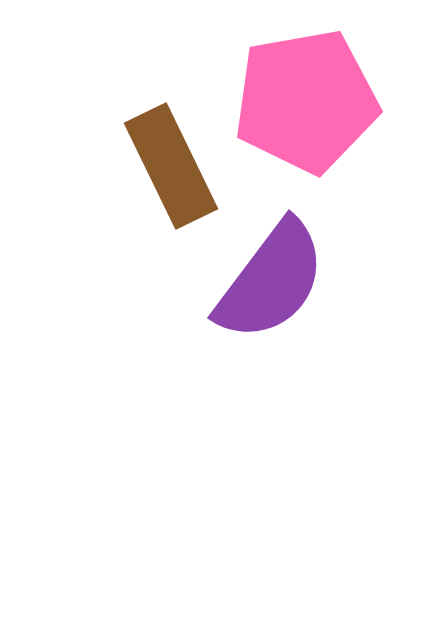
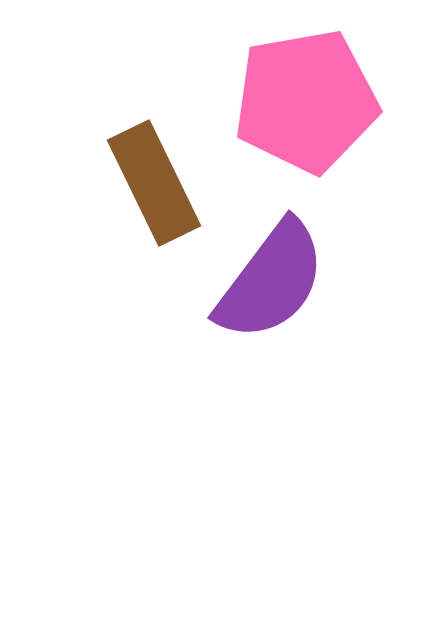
brown rectangle: moved 17 px left, 17 px down
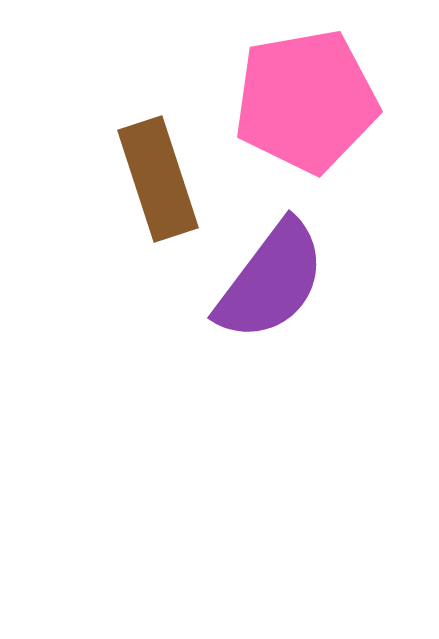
brown rectangle: moved 4 px right, 4 px up; rotated 8 degrees clockwise
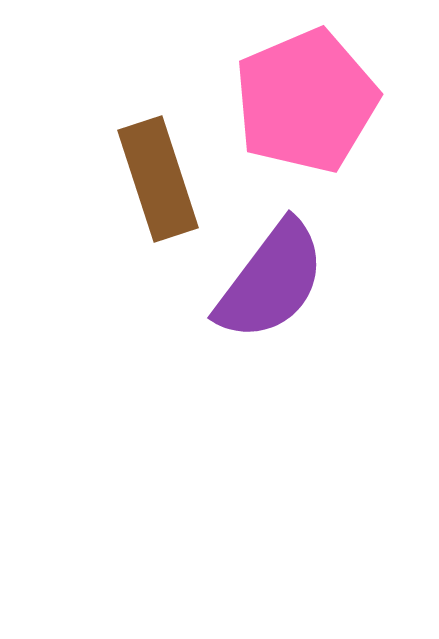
pink pentagon: rotated 13 degrees counterclockwise
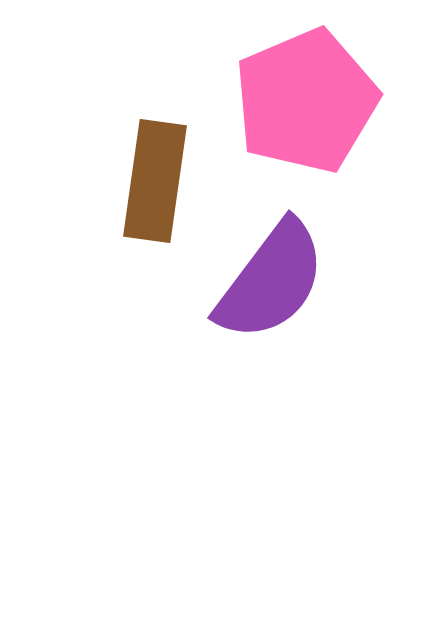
brown rectangle: moved 3 px left, 2 px down; rotated 26 degrees clockwise
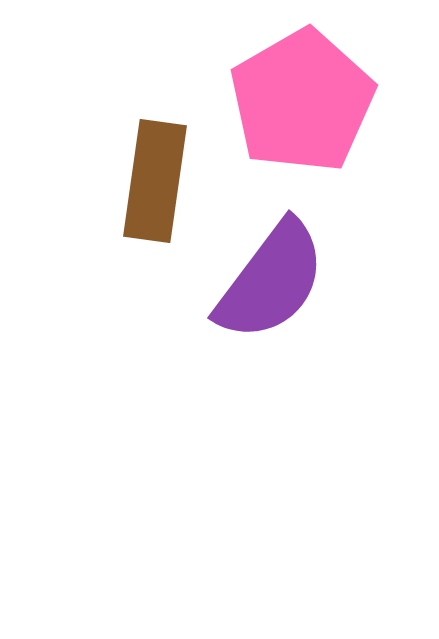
pink pentagon: moved 4 px left; rotated 7 degrees counterclockwise
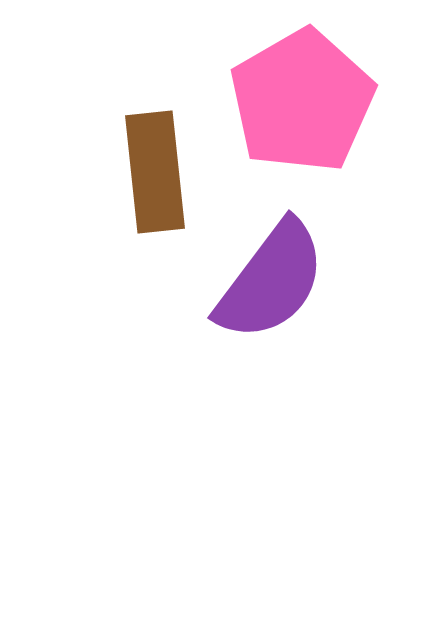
brown rectangle: moved 9 px up; rotated 14 degrees counterclockwise
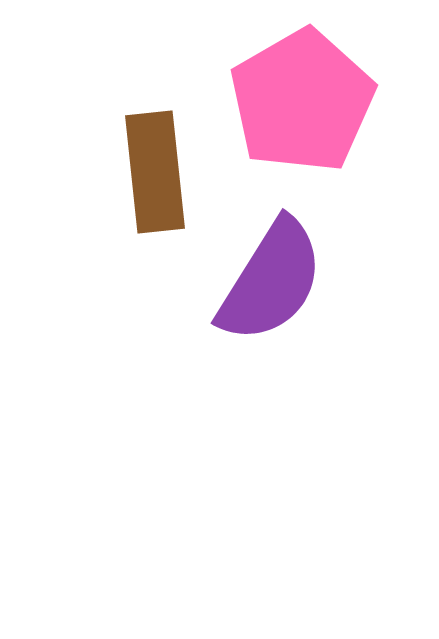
purple semicircle: rotated 5 degrees counterclockwise
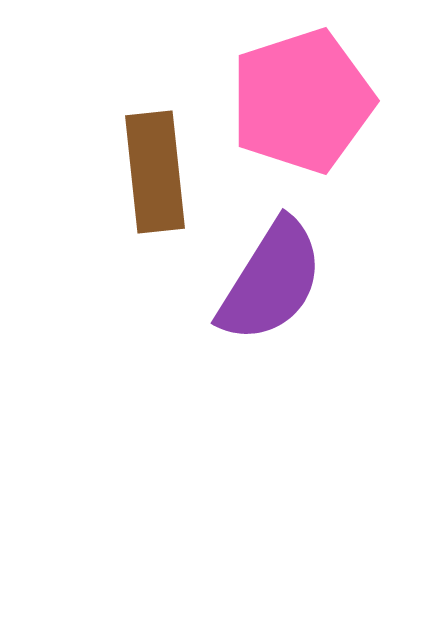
pink pentagon: rotated 12 degrees clockwise
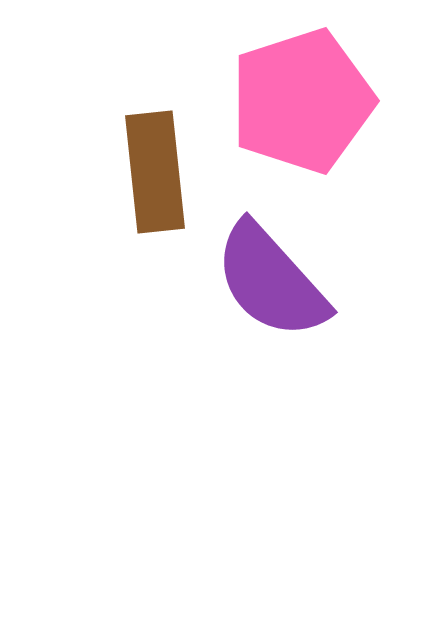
purple semicircle: rotated 106 degrees clockwise
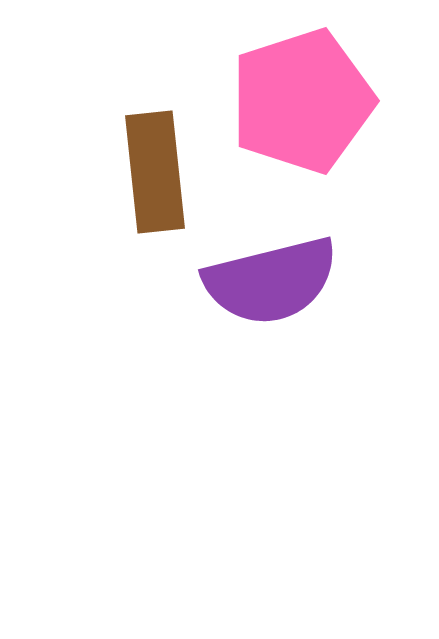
purple semicircle: rotated 62 degrees counterclockwise
